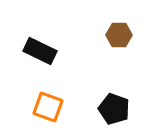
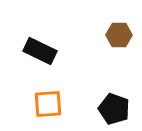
orange square: moved 3 px up; rotated 24 degrees counterclockwise
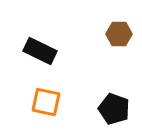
brown hexagon: moved 1 px up
orange square: moved 2 px left, 2 px up; rotated 16 degrees clockwise
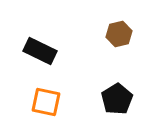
brown hexagon: rotated 15 degrees counterclockwise
black pentagon: moved 3 px right, 10 px up; rotated 20 degrees clockwise
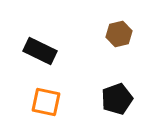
black pentagon: rotated 12 degrees clockwise
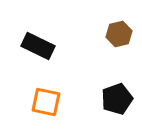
black rectangle: moved 2 px left, 5 px up
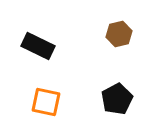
black pentagon: rotated 8 degrees counterclockwise
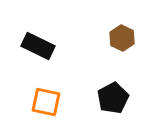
brown hexagon: moved 3 px right, 4 px down; rotated 20 degrees counterclockwise
black pentagon: moved 4 px left, 1 px up
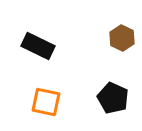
black pentagon: rotated 20 degrees counterclockwise
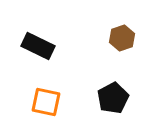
brown hexagon: rotated 15 degrees clockwise
black pentagon: rotated 20 degrees clockwise
